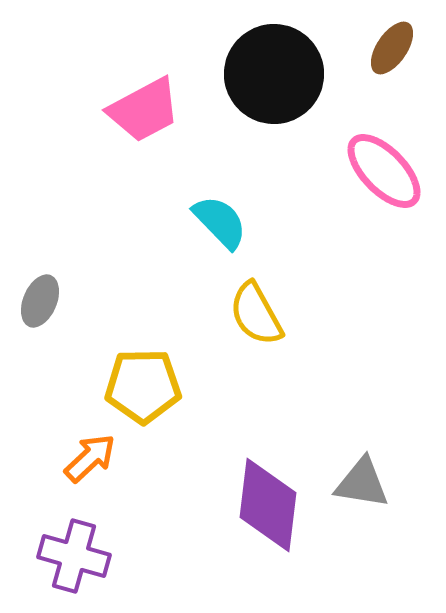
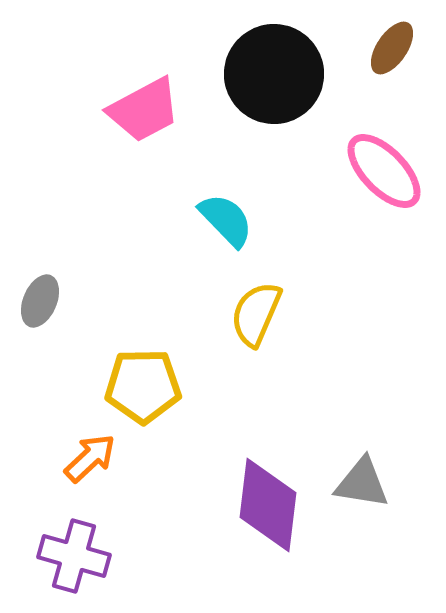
cyan semicircle: moved 6 px right, 2 px up
yellow semicircle: rotated 52 degrees clockwise
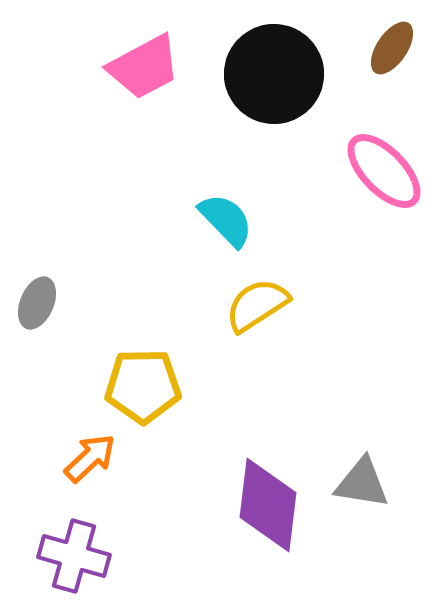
pink trapezoid: moved 43 px up
gray ellipse: moved 3 px left, 2 px down
yellow semicircle: moved 1 px right, 9 px up; rotated 34 degrees clockwise
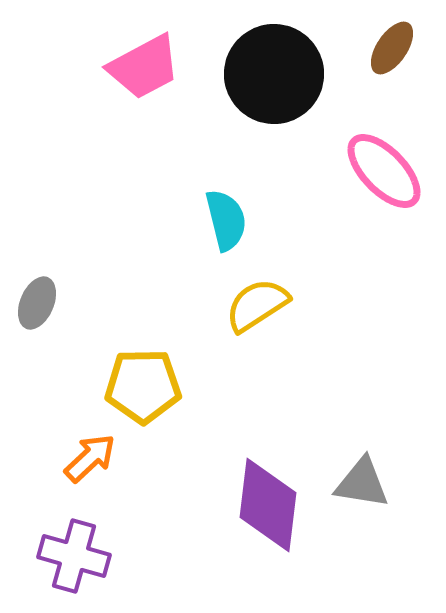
cyan semicircle: rotated 30 degrees clockwise
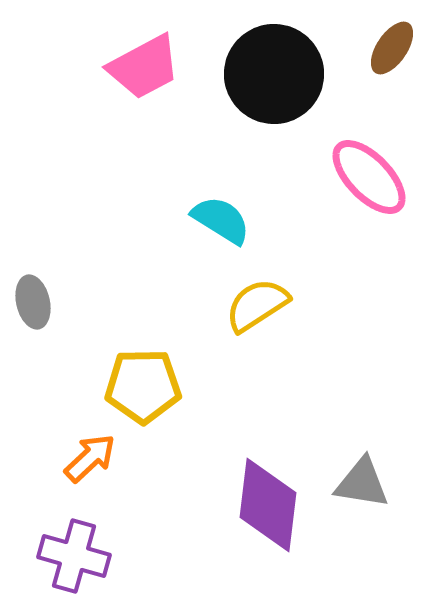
pink ellipse: moved 15 px left, 6 px down
cyan semicircle: moved 5 px left; rotated 44 degrees counterclockwise
gray ellipse: moved 4 px left, 1 px up; rotated 36 degrees counterclockwise
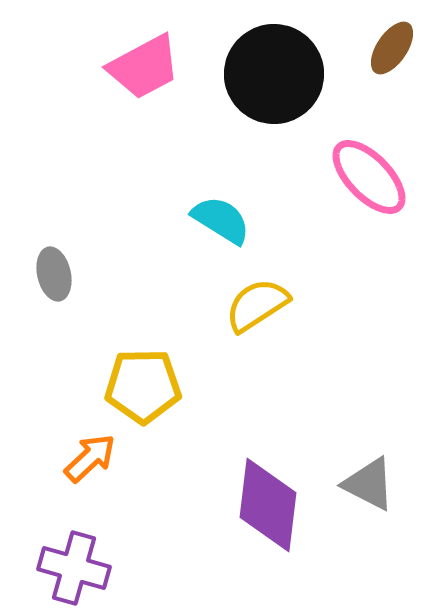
gray ellipse: moved 21 px right, 28 px up
gray triangle: moved 7 px right, 1 px down; rotated 18 degrees clockwise
purple cross: moved 12 px down
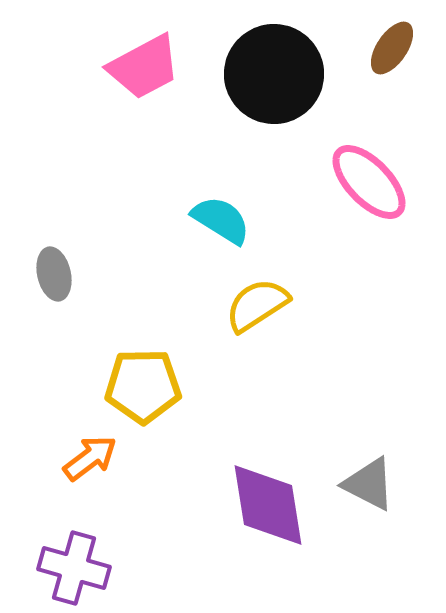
pink ellipse: moved 5 px down
orange arrow: rotated 6 degrees clockwise
purple diamond: rotated 16 degrees counterclockwise
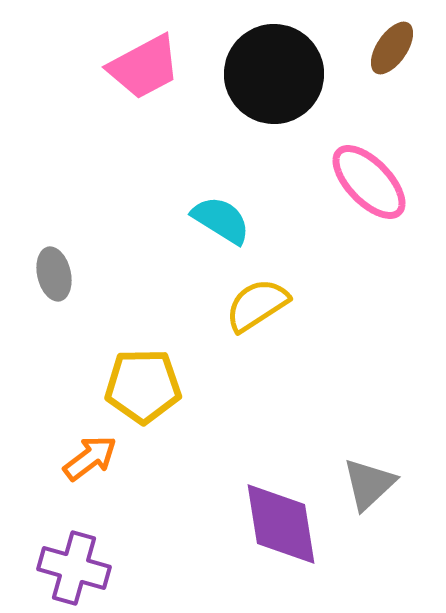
gray triangle: rotated 50 degrees clockwise
purple diamond: moved 13 px right, 19 px down
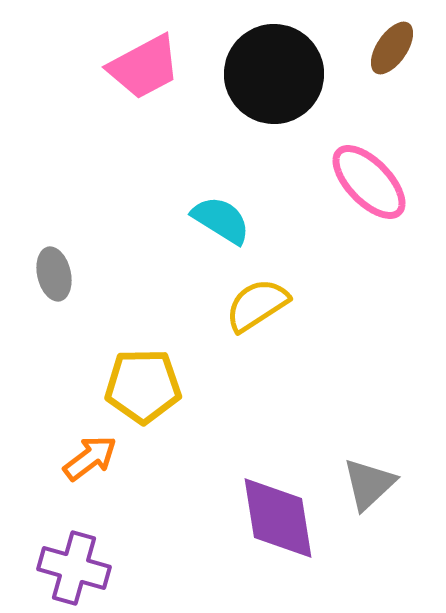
purple diamond: moved 3 px left, 6 px up
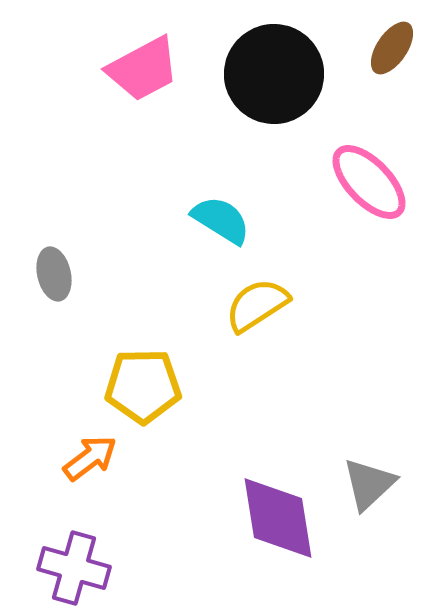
pink trapezoid: moved 1 px left, 2 px down
